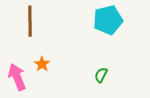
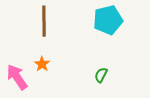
brown line: moved 14 px right
pink arrow: rotated 12 degrees counterclockwise
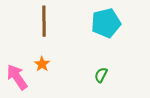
cyan pentagon: moved 2 px left, 3 px down
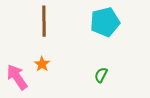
cyan pentagon: moved 1 px left, 1 px up
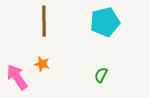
orange star: rotated 21 degrees counterclockwise
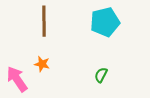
pink arrow: moved 2 px down
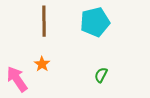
cyan pentagon: moved 10 px left
orange star: rotated 21 degrees clockwise
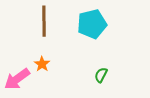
cyan pentagon: moved 3 px left, 2 px down
pink arrow: rotated 92 degrees counterclockwise
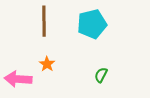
orange star: moved 5 px right
pink arrow: moved 1 px right; rotated 40 degrees clockwise
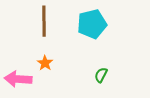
orange star: moved 2 px left, 1 px up
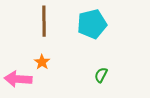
orange star: moved 3 px left, 1 px up
